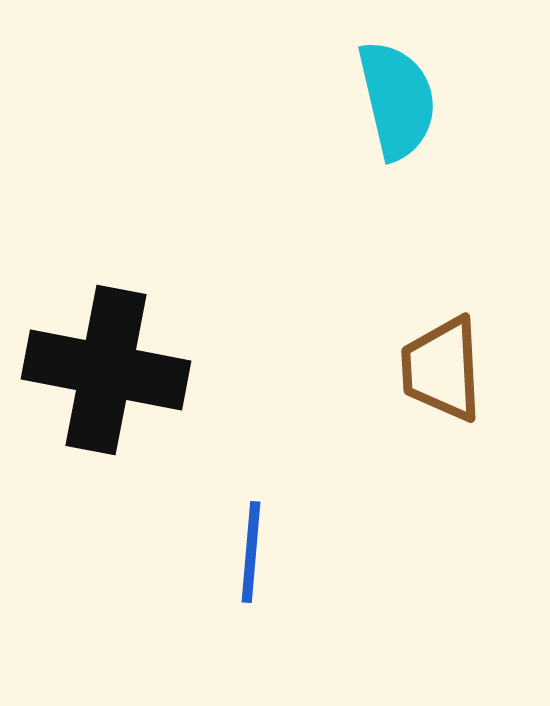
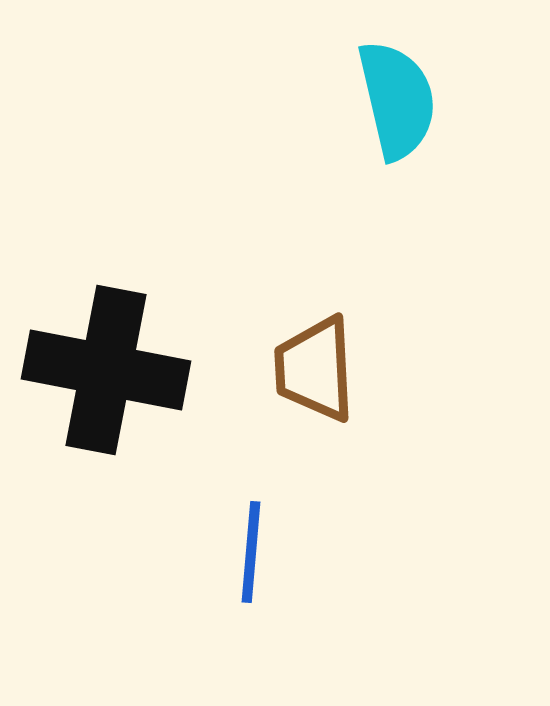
brown trapezoid: moved 127 px left
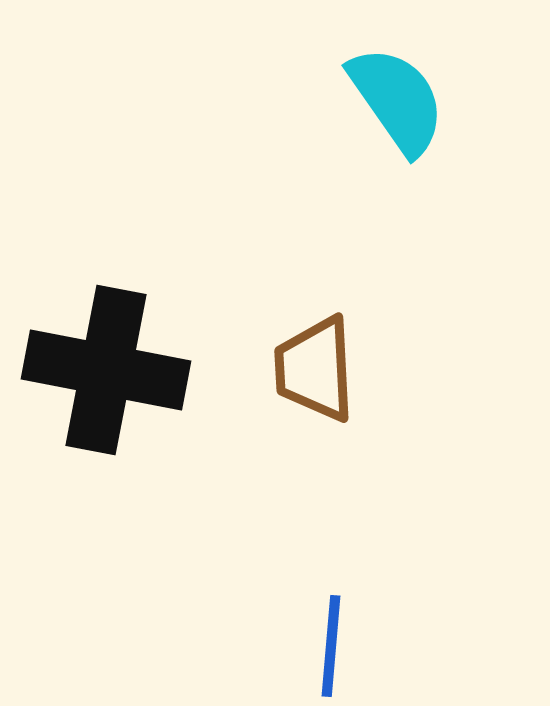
cyan semicircle: rotated 22 degrees counterclockwise
blue line: moved 80 px right, 94 px down
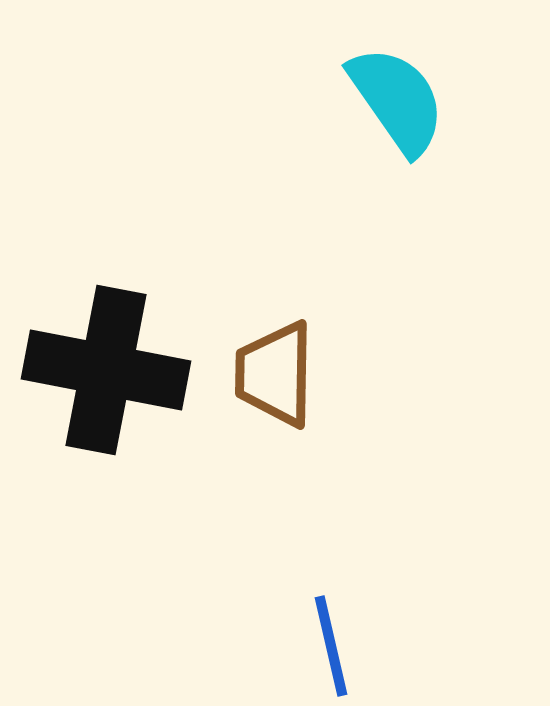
brown trapezoid: moved 40 px left, 5 px down; rotated 4 degrees clockwise
blue line: rotated 18 degrees counterclockwise
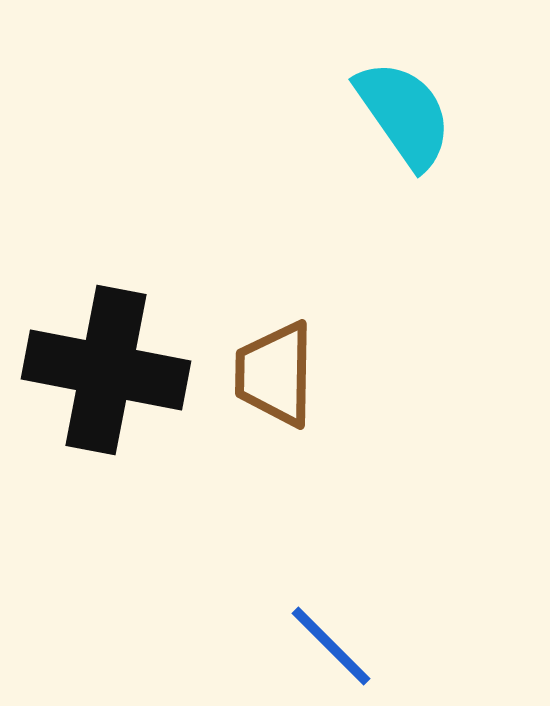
cyan semicircle: moved 7 px right, 14 px down
blue line: rotated 32 degrees counterclockwise
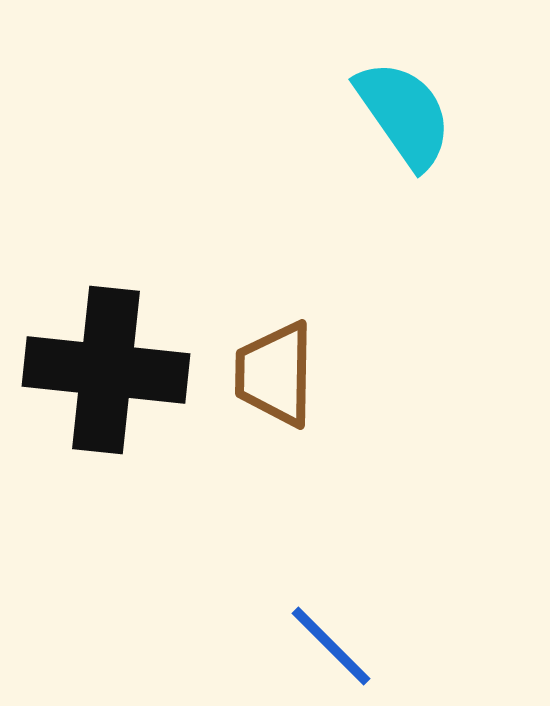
black cross: rotated 5 degrees counterclockwise
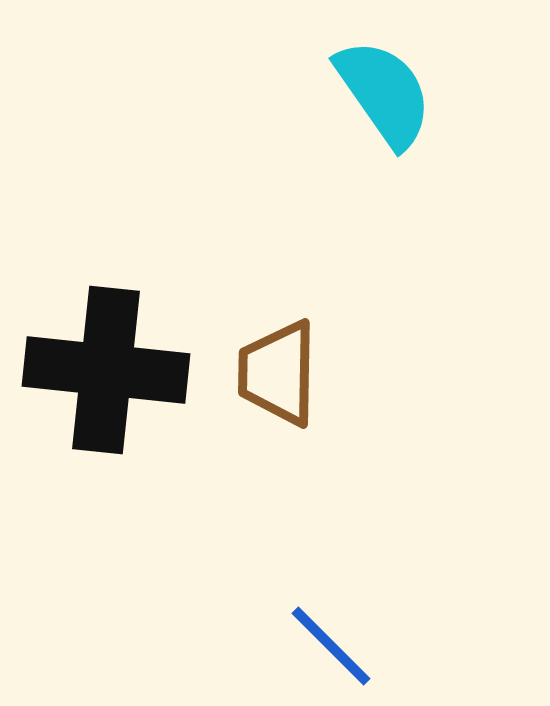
cyan semicircle: moved 20 px left, 21 px up
brown trapezoid: moved 3 px right, 1 px up
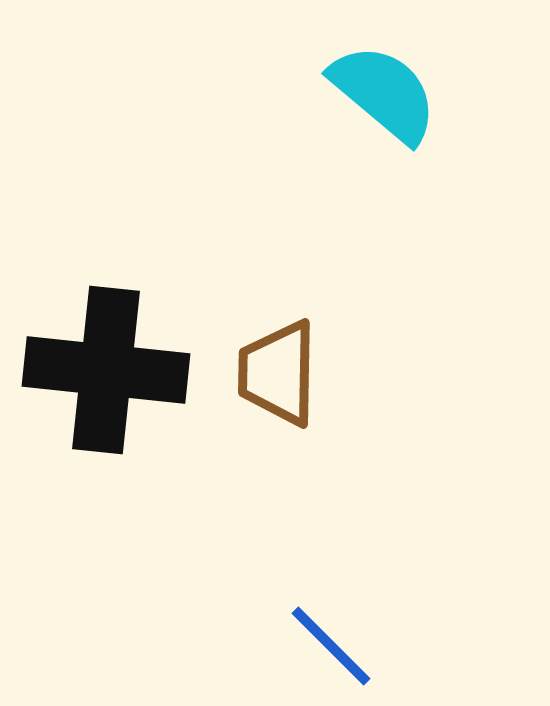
cyan semicircle: rotated 15 degrees counterclockwise
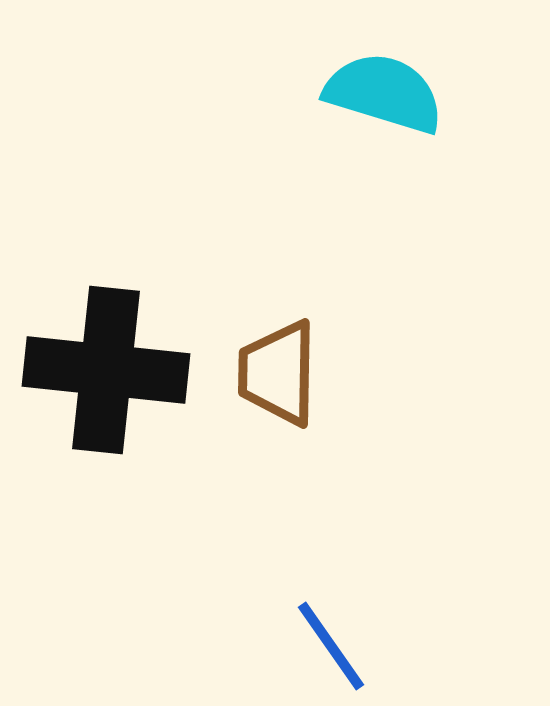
cyan semicircle: rotated 23 degrees counterclockwise
blue line: rotated 10 degrees clockwise
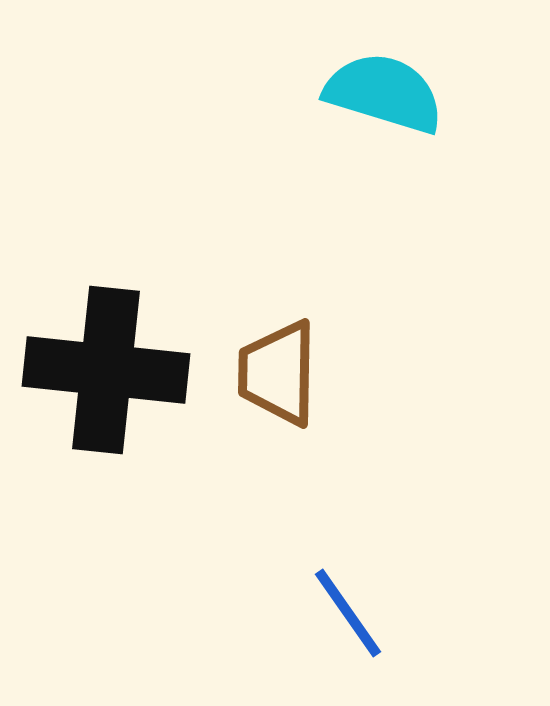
blue line: moved 17 px right, 33 px up
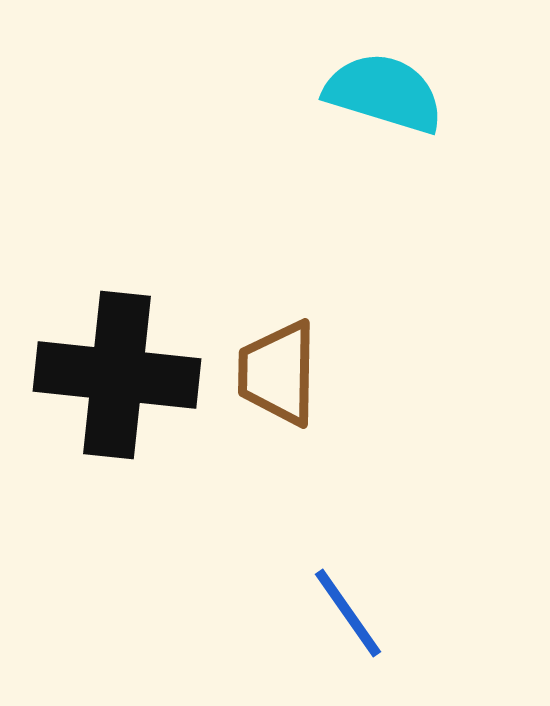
black cross: moved 11 px right, 5 px down
